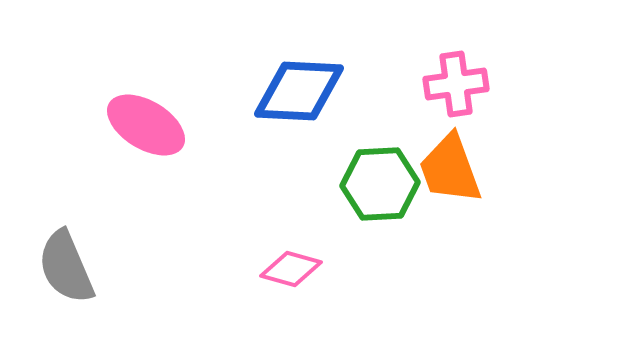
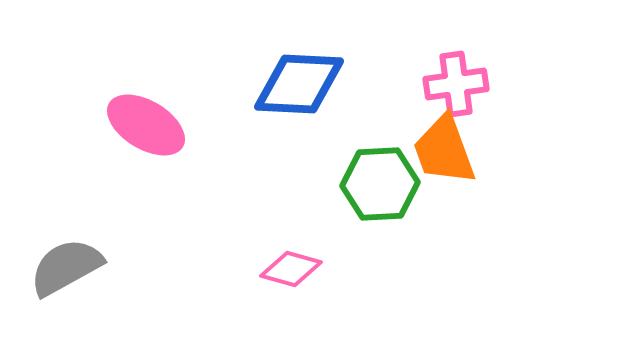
blue diamond: moved 7 px up
orange trapezoid: moved 6 px left, 19 px up
gray semicircle: rotated 84 degrees clockwise
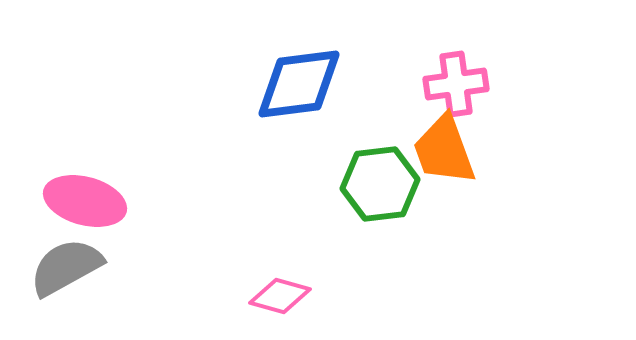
blue diamond: rotated 10 degrees counterclockwise
pink ellipse: moved 61 px left, 76 px down; rotated 16 degrees counterclockwise
green hexagon: rotated 4 degrees counterclockwise
pink diamond: moved 11 px left, 27 px down
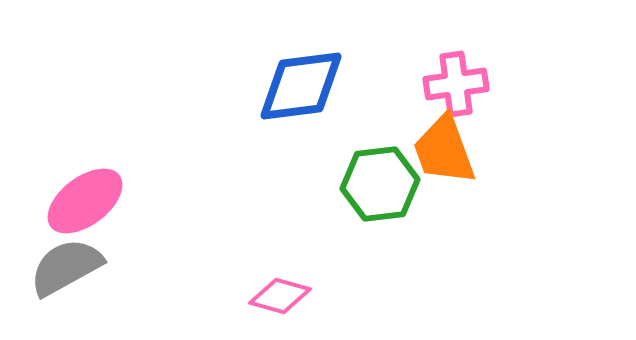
blue diamond: moved 2 px right, 2 px down
pink ellipse: rotated 52 degrees counterclockwise
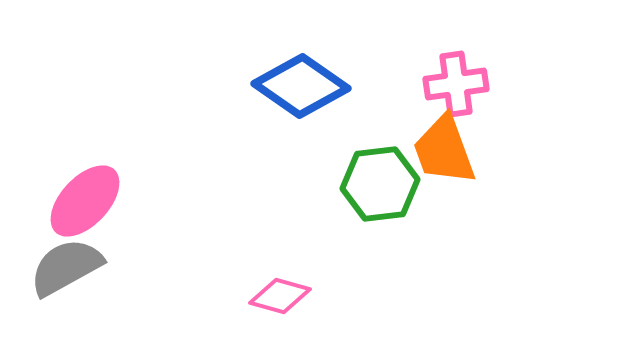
blue diamond: rotated 42 degrees clockwise
pink ellipse: rotated 10 degrees counterclockwise
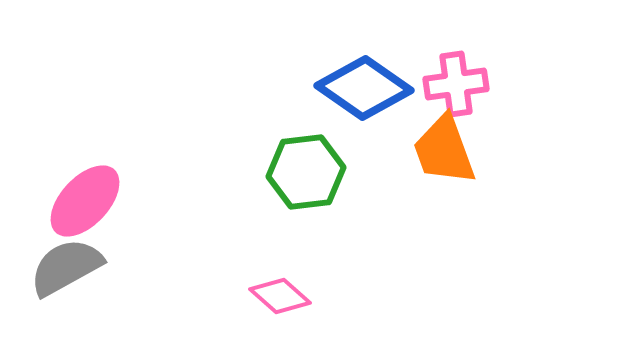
blue diamond: moved 63 px right, 2 px down
green hexagon: moved 74 px left, 12 px up
pink diamond: rotated 26 degrees clockwise
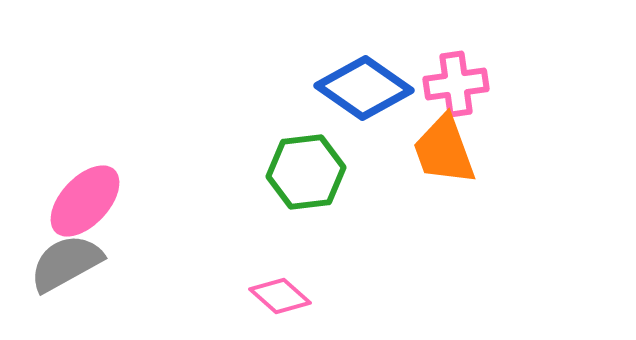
gray semicircle: moved 4 px up
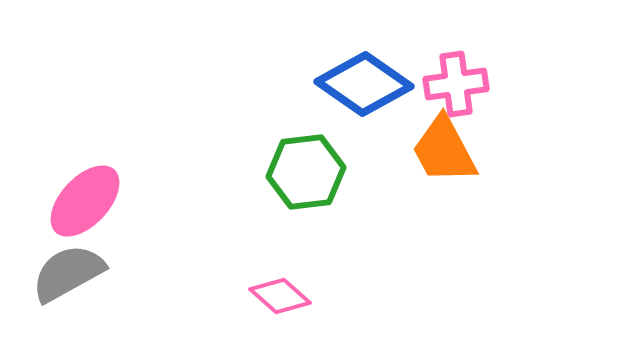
blue diamond: moved 4 px up
orange trapezoid: rotated 8 degrees counterclockwise
gray semicircle: moved 2 px right, 10 px down
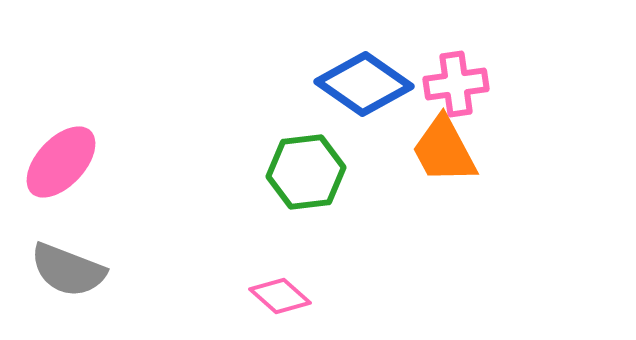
pink ellipse: moved 24 px left, 39 px up
gray semicircle: moved 3 px up; rotated 130 degrees counterclockwise
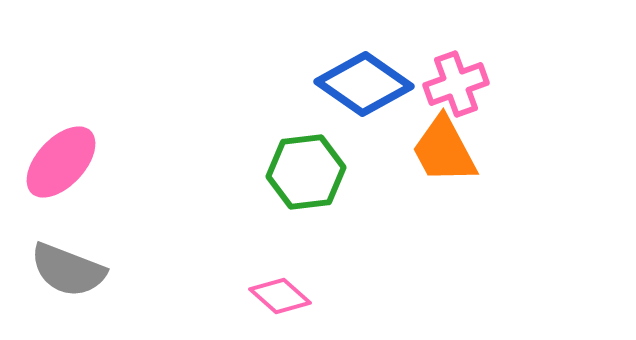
pink cross: rotated 12 degrees counterclockwise
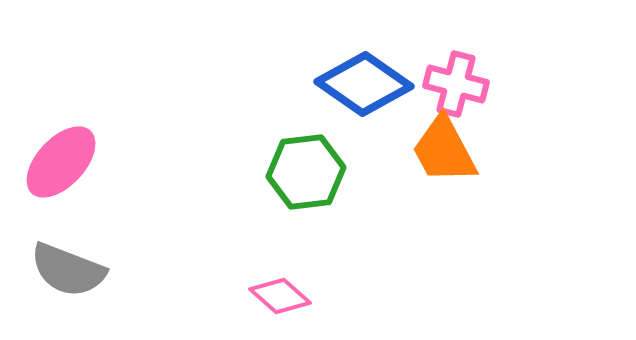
pink cross: rotated 34 degrees clockwise
